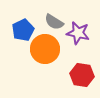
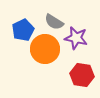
purple star: moved 2 px left, 5 px down
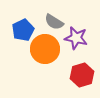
red hexagon: rotated 25 degrees counterclockwise
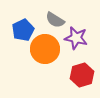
gray semicircle: moved 1 px right, 2 px up
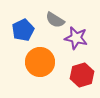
orange circle: moved 5 px left, 13 px down
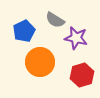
blue pentagon: moved 1 px right, 1 px down
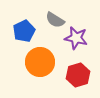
red hexagon: moved 4 px left
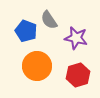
gray semicircle: moved 6 px left; rotated 24 degrees clockwise
blue pentagon: moved 2 px right; rotated 25 degrees counterclockwise
orange circle: moved 3 px left, 4 px down
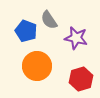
red hexagon: moved 3 px right, 4 px down
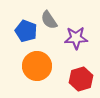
purple star: rotated 15 degrees counterclockwise
